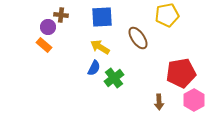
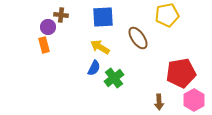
blue square: moved 1 px right
orange rectangle: rotated 35 degrees clockwise
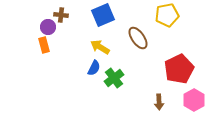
blue square: moved 2 px up; rotated 20 degrees counterclockwise
red pentagon: moved 2 px left, 4 px up; rotated 16 degrees counterclockwise
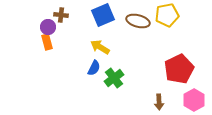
brown ellipse: moved 17 px up; rotated 40 degrees counterclockwise
orange rectangle: moved 3 px right, 3 px up
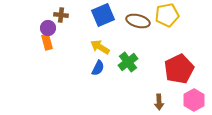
purple circle: moved 1 px down
blue semicircle: moved 4 px right
green cross: moved 14 px right, 16 px up
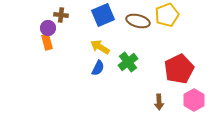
yellow pentagon: rotated 10 degrees counterclockwise
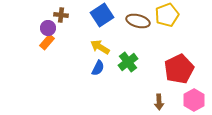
blue square: moved 1 px left; rotated 10 degrees counterclockwise
orange rectangle: rotated 56 degrees clockwise
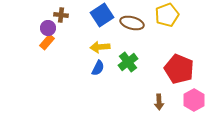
brown ellipse: moved 6 px left, 2 px down
yellow arrow: rotated 36 degrees counterclockwise
red pentagon: rotated 24 degrees counterclockwise
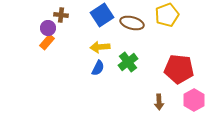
red pentagon: rotated 16 degrees counterclockwise
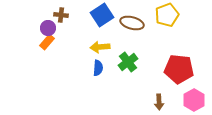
blue semicircle: rotated 21 degrees counterclockwise
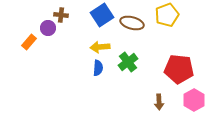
orange rectangle: moved 18 px left
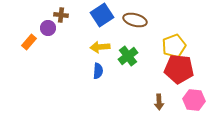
yellow pentagon: moved 7 px right, 31 px down
brown ellipse: moved 3 px right, 3 px up
green cross: moved 6 px up
blue semicircle: moved 3 px down
pink hexagon: rotated 25 degrees counterclockwise
